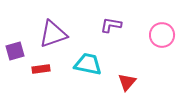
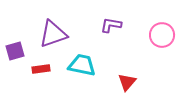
cyan trapezoid: moved 6 px left, 1 px down
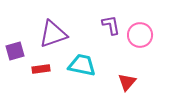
purple L-shape: rotated 70 degrees clockwise
pink circle: moved 22 px left
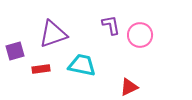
red triangle: moved 2 px right, 5 px down; rotated 24 degrees clockwise
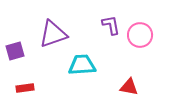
cyan trapezoid: rotated 16 degrees counterclockwise
red rectangle: moved 16 px left, 19 px down
red triangle: rotated 36 degrees clockwise
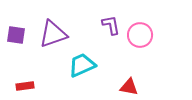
purple square: moved 1 px right, 16 px up; rotated 24 degrees clockwise
cyan trapezoid: rotated 20 degrees counterclockwise
red rectangle: moved 2 px up
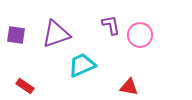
purple triangle: moved 3 px right
red rectangle: rotated 42 degrees clockwise
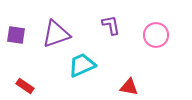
pink circle: moved 16 px right
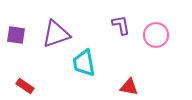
purple L-shape: moved 10 px right
cyan trapezoid: moved 2 px right, 2 px up; rotated 76 degrees counterclockwise
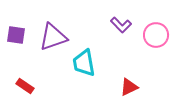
purple L-shape: rotated 145 degrees clockwise
purple triangle: moved 3 px left, 3 px down
red triangle: rotated 36 degrees counterclockwise
